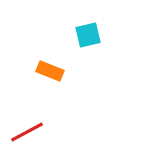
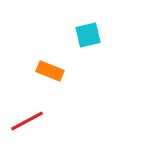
red line: moved 11 px up
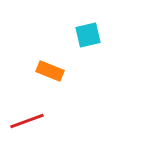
red line: rotated 8 degrees clockwise
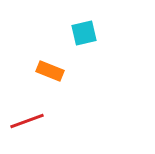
cyan square: moved 4 px left, 2 px up
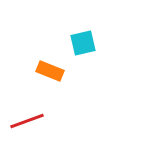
cyan square: moved 1 px left, 10 px down
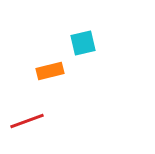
orange rectangle: rotated 36 degrees counterclockwise
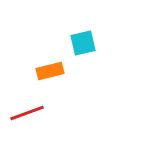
red line: moved 8 px up
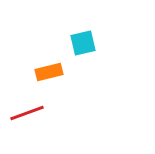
orange rectangle: moved 1 px left, 1 px down
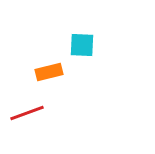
cyan square: moved 1 px left, 2 px down; rotated 16 degrees clockwise
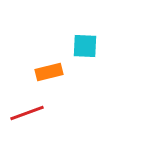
cyan square: moved 3 px right, 1 px down
